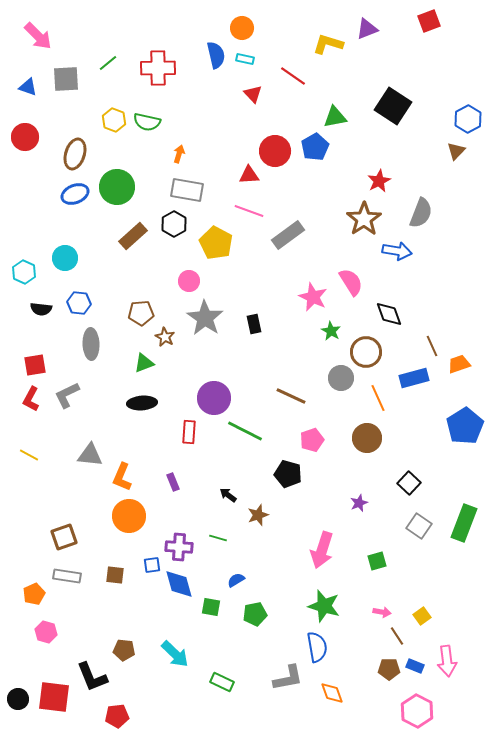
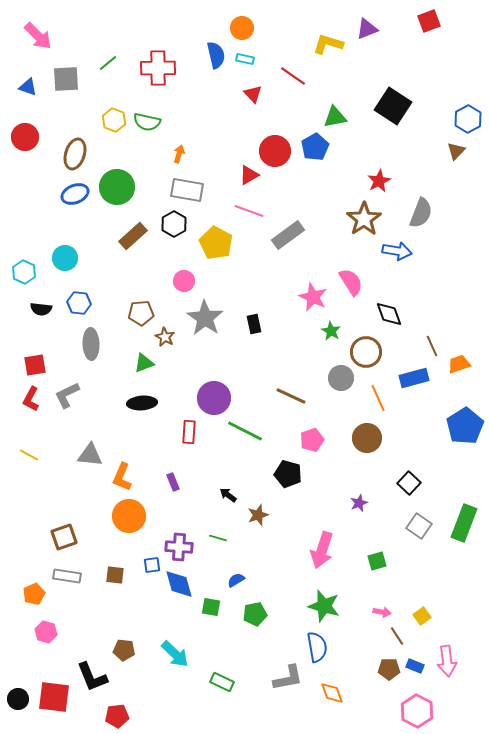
red triangle at (249, 175): rotated 25 degrees counterclockwise
pink circle at (189, 281): moved 5 px left
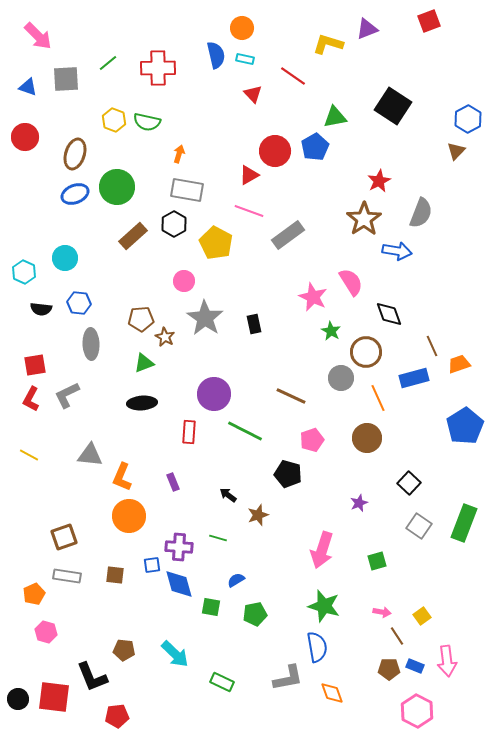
brown pentagon at (141, 313): moved 6 px down
purple circle at (214, 398): moved 4 px up
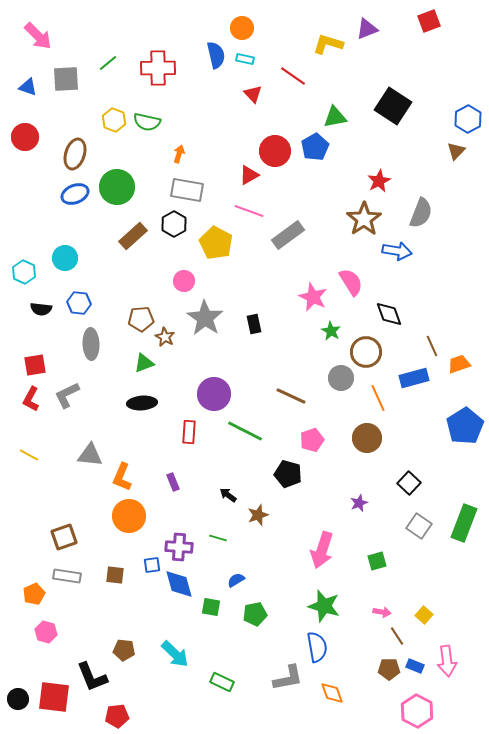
yellow square at (422, 616): moved 2 px right, 1 px up; rotated 12 degrees counterclockwise
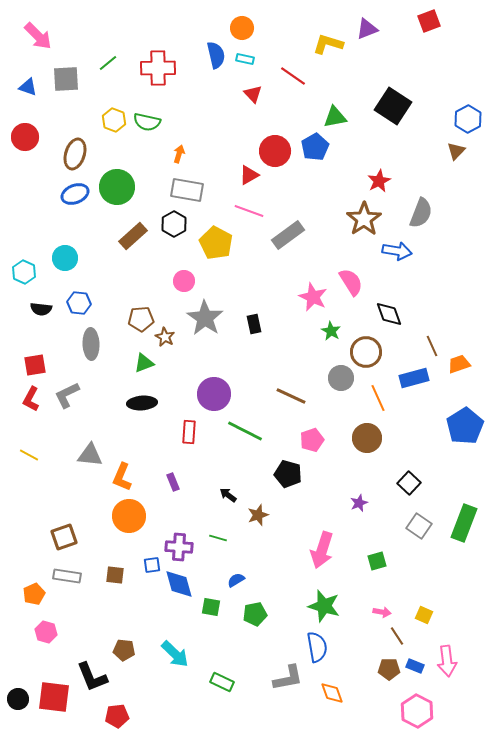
yellow square at (424, 615): rotated 18 degrees counterclockwise
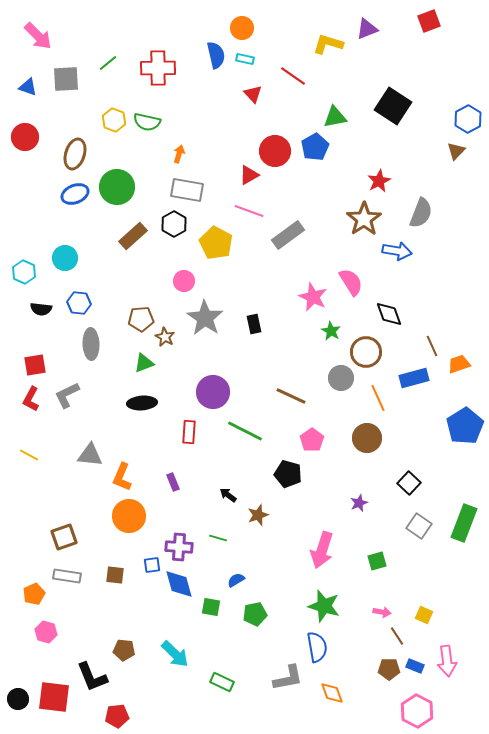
purple circle at (214, 394): moved 1 px left, 2 px up
pink pentagon at (312, 440): rotated 15 degrees counterclockwise
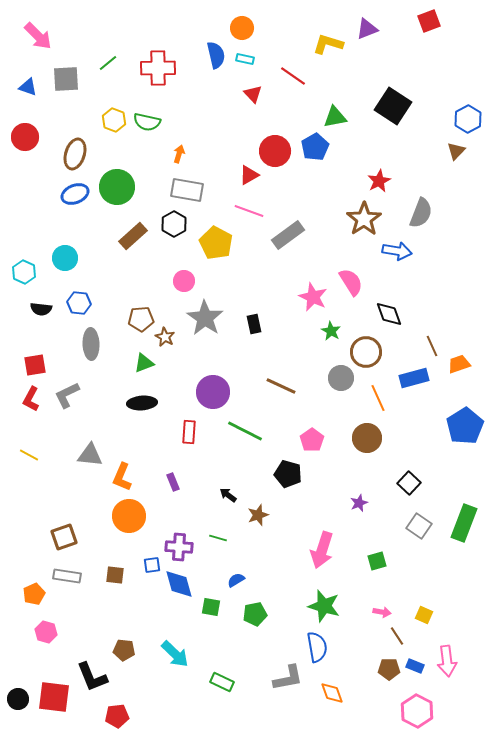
brown line at (291, 396): moved 10 px left, 10 px up
